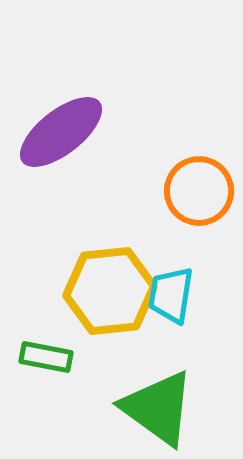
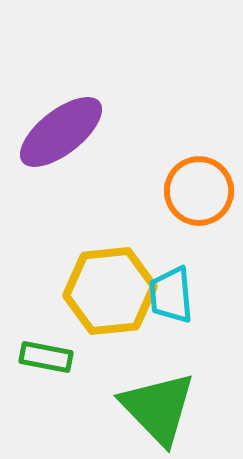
cyan trapezoid: rotated 14 degrees counterclockwise
green triangle: rotated 10 degrees clockwise
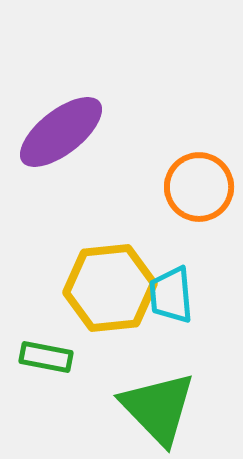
orange circle: moved 4 px up
yellow hexagon: moved 3 px up
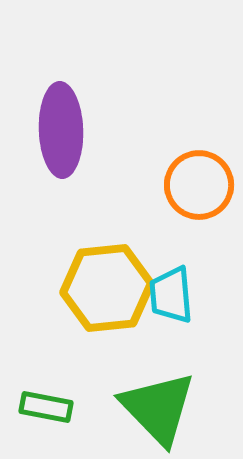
purple ellipse: moved 2 px up; rotated 54 degrees counterclockwise
orange circle: moved 2 px up
yellow hexagon: moved 3 px left
green rectangle: moved 50 px down
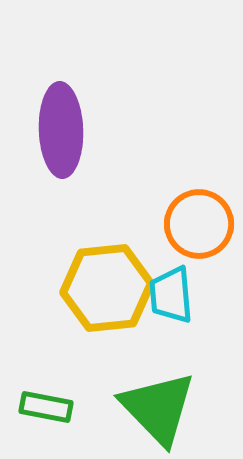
orange circle: moved 39 px down
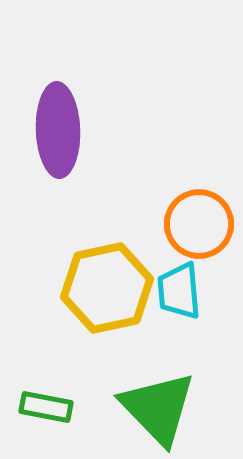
purple ellipse: moved 3 px left
yellow hexagon: rotated 6 degrees counterclockwise
cyan trapezoid: moved 8 px right, 4 px up
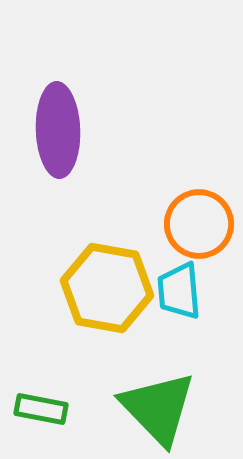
yellow hexagon: rotated 22 degrees clockwise
green rectangle: moved 5 px left, 2 px down
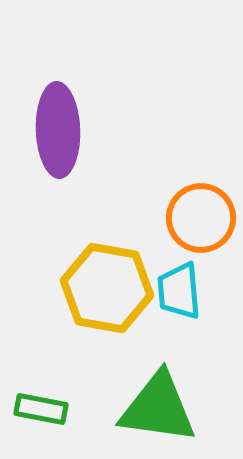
orange circle: moved 2 px right, 6 px up
green triangle: rotated 38 degrees counterclockwise
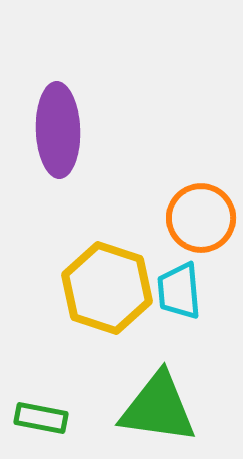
yellow hexagon: rotated 8 degrees clockwise
green rectangle: moved 9 px down
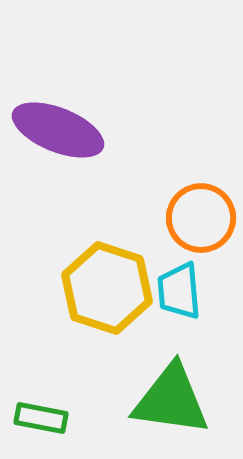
purple ellipse: rotated 66 degrees counterclockwise
green triangle: moved 13 px right, 8 px up
